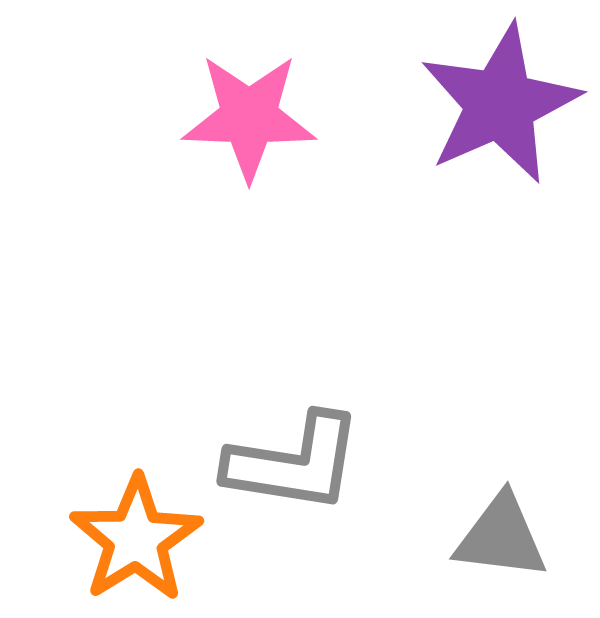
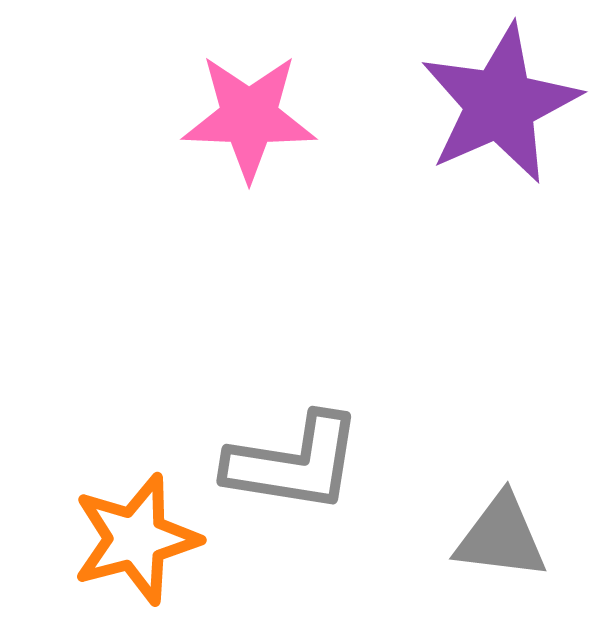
orange star: rotated 17 degrees clockwise
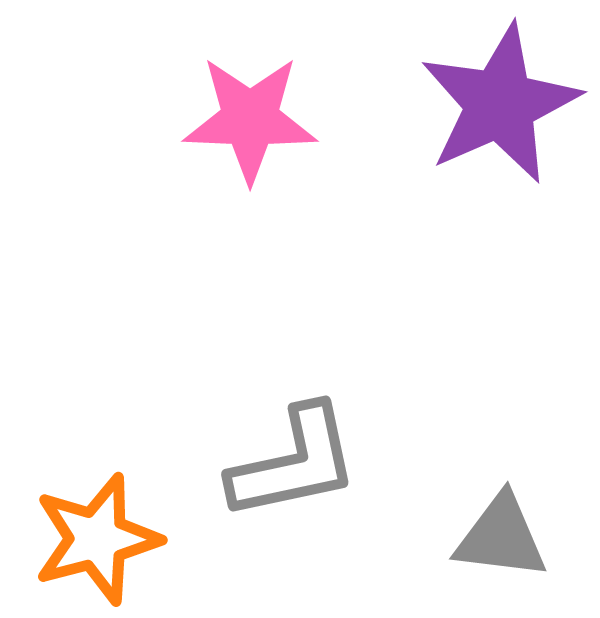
pink star: moved 1 px right, 2 px down
gray L-shape: rotated 21 degrees counterclockwise
orange star: moved 39 px left
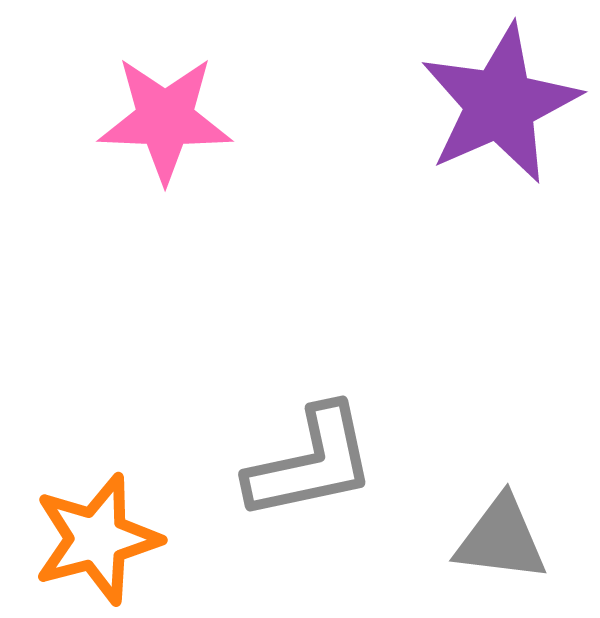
pink star: moved 85 px left
gray L-shape: moved 17 px right
gray triangle: moved 2 px down
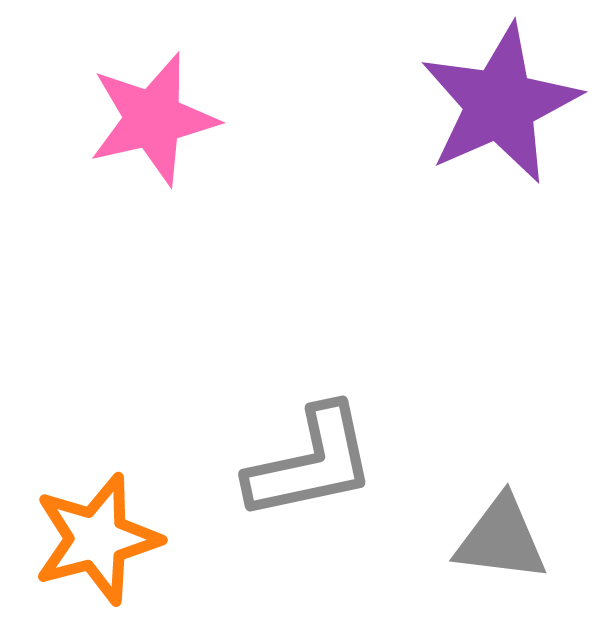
pink star: moved 12 px left; rotated 15 degrees counterclockwise
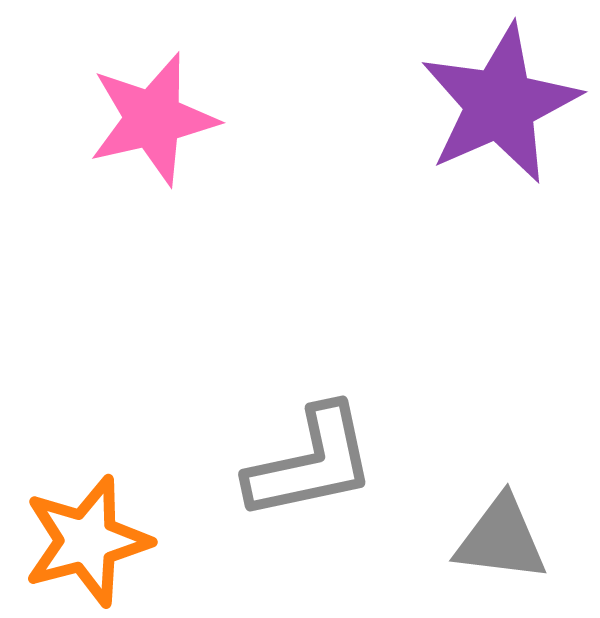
orange star: moved 10 px left, 2 px down
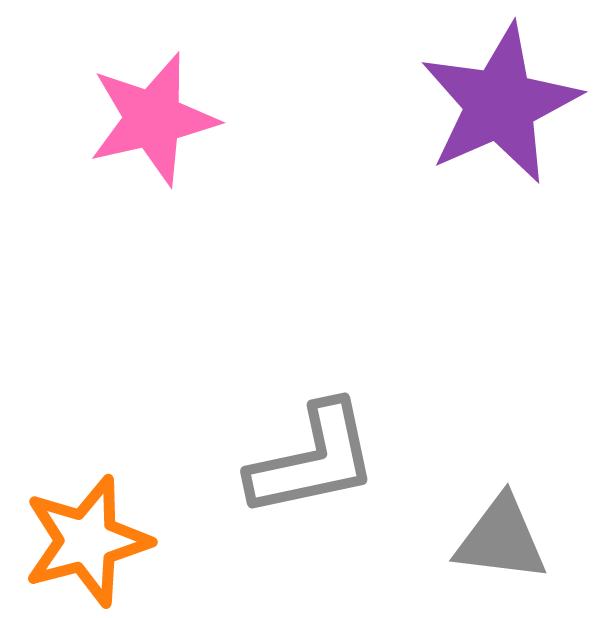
gray L-shape: moved 2 px right, 3 px up
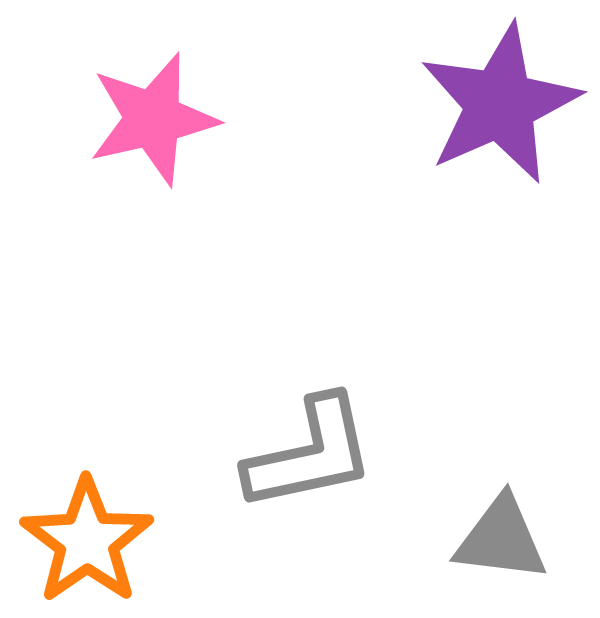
gray L-shape: moved 3 px left, 6 px up
orange star: rotated 20 degrees counterclockwise
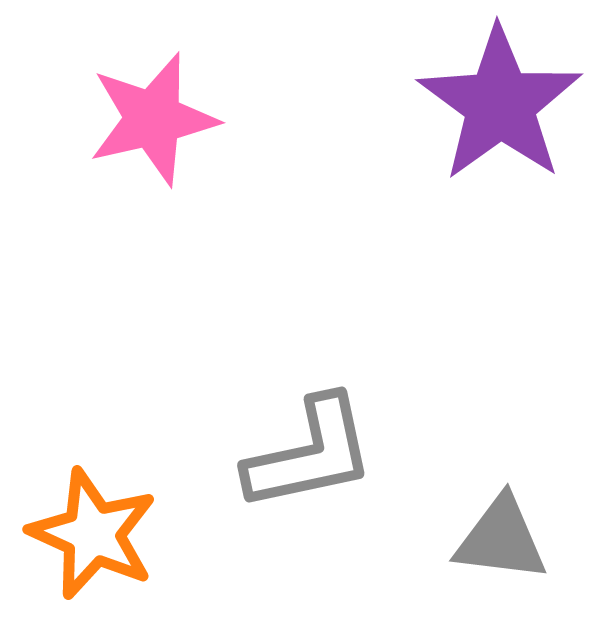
purple star: rotated 12 degrees counterclockwise
orange star: moved 6 px right, 7 px up; rotated 13 degrees counterclockwise
